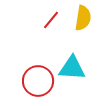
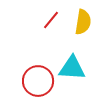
yellow semicircle: moved 4 px down
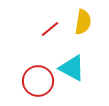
red line: moved 1 px left, 9 px down; rotated 12 degrees clockwise
cyan triangle: rotated 24 degrees clockwise
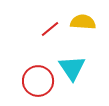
yellow semicircle: rotated 95 degrees counterclockwise
cyan triangle: rotated 28 degrees clockwise
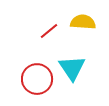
red line: moved 1 px left, 2 px down
red circle: moved 1 px left, 2 px up
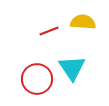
red line: rotated 18 degrees clockwise
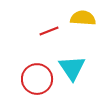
yellow semicircle: moved 4 px up
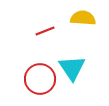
red line: moved 4 px left
red circle: moved 3 px right
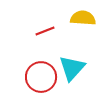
cyan triangle: rotated 16 degrees clockwise
red circle: moved 1 px right, 2 px up
